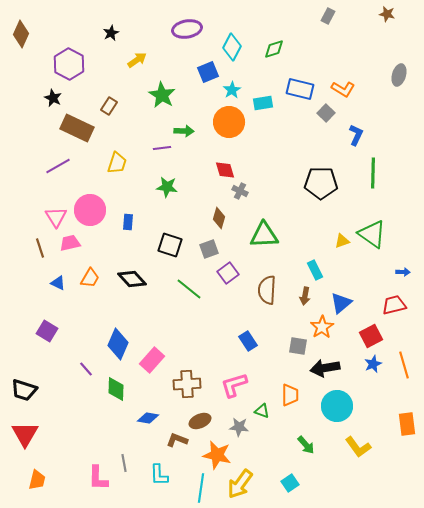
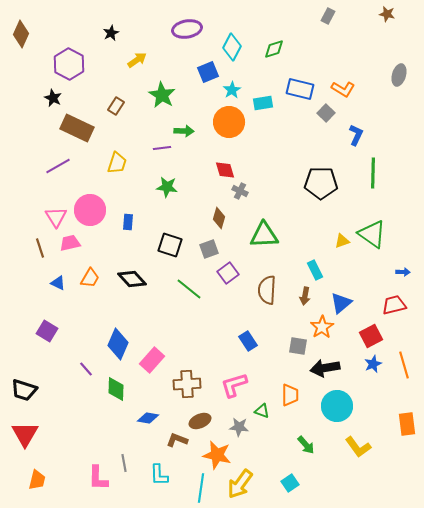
brown rectangle at (109, 106): moved 7 px right
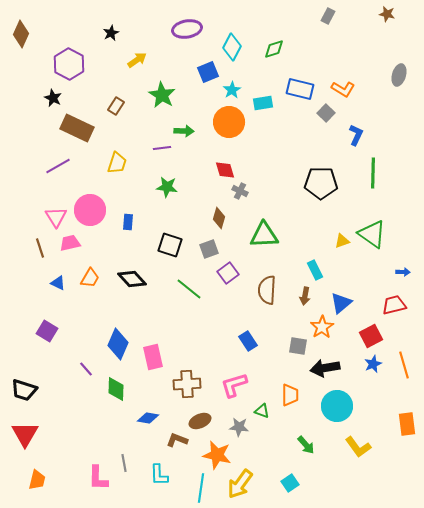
pink rectangle at (152, 360): moved 1 px right, 3 px up; rotated 55 degrees counterclockwise
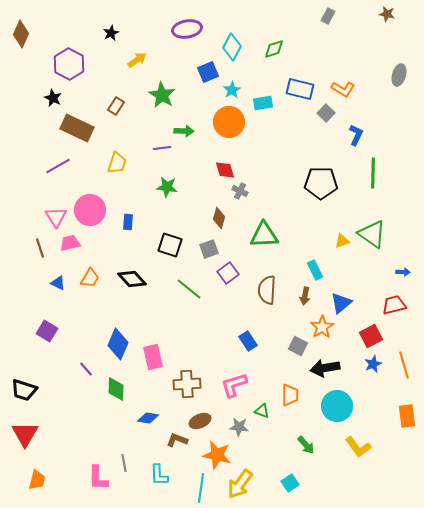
gray square at (298, 346): rotated 18 degrees clockwise
orange rectangle at (407, 424): moved 8 px up
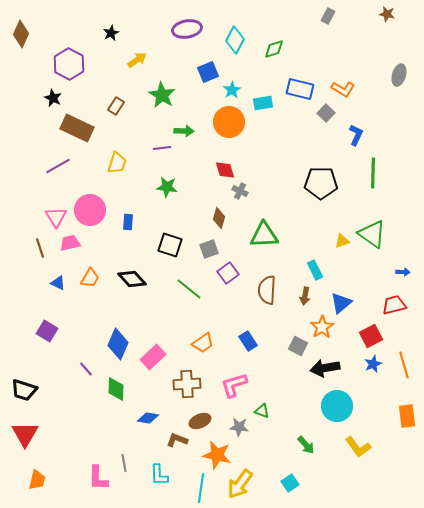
cyan diamond at (232, 47): moved 3 px right, 7 px up
pink rectangle at (153, 357): rotated 60 degrees clockwise
orange trapezoid at (290, 395): moved 87 px left, 52 px up; rotated 55 degrees clockwise
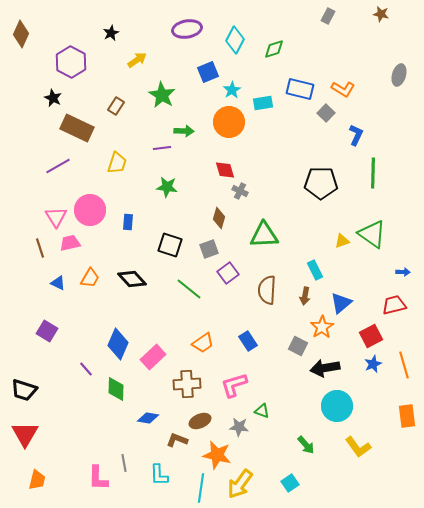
brown star at (387, 14): moved 6 px left
purple hexagon at (69, 64): moved 2 px right, 2 px up
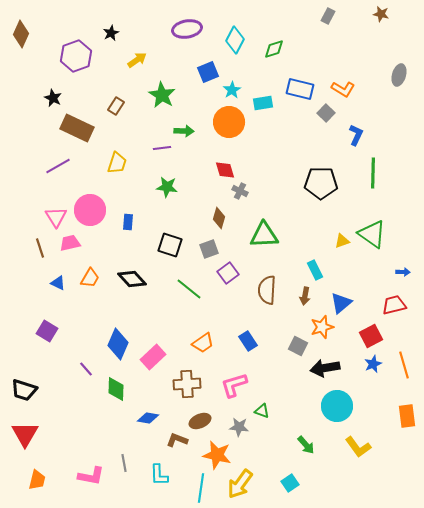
purple hexagon at (71, 62): moved 5 px right, 6 px up; rotated 12 degrees clockwise
orange star at (322, 327): rotated 15 degrees clockwise
pink L-shape at (98, 478): moved 7 px left, 2 px up; rotated 80 degrees counterclockwise
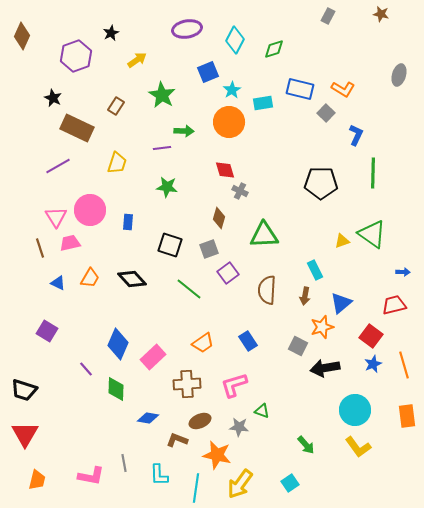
brown diamond at (21, 34): moved 1 px right, 2 px down
red square at (371, 336): rotated 25 degrees counterclockwise
cyan circle at (337, 406): moved 18 px right, 4 px down
cyan line at (201, 488): moved 5 px left
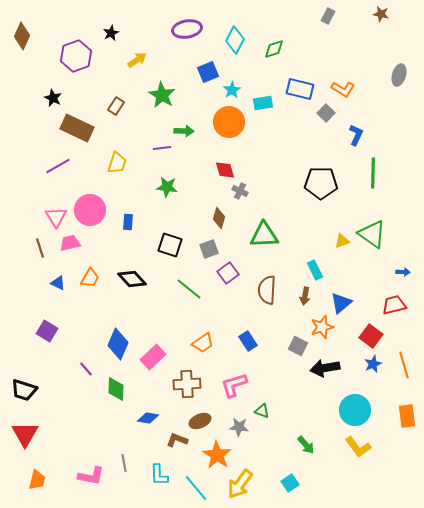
orange star at (217, 455): rotated 20 degrees clockwise
cyan line at (196, 488): rotated 48 degrees counterclockwise
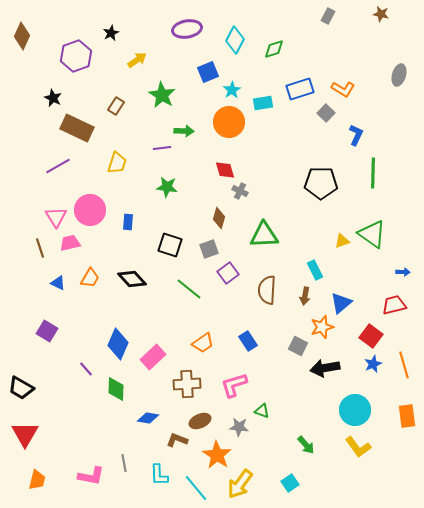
blue rectangle at (300, 89): rotated 32 degrees counterclockwise
black trapezoid at (24, 390): moved 3 px left, 2 px up; rotated 12 degrees clockwise
